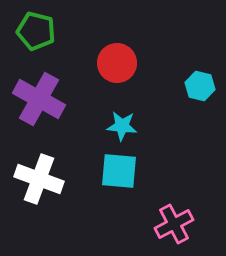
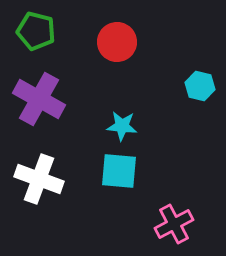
red circle: moved 21 px up
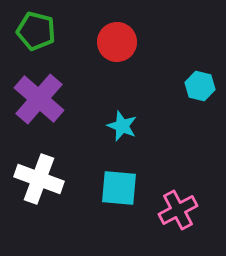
purple cross: rotated 12 degrees clockwise
cyan star: rotated 16 degrees clockwise
cyan square: moved 17 px down
pink cross: moved 4 px right, 14 px up
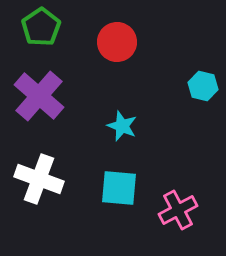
green pentagon: moved 5 px right, 4 px up; rotated 24 degrees clockwise
cyan hexagon: moved 3 px right
purple cross: moved 3 px up
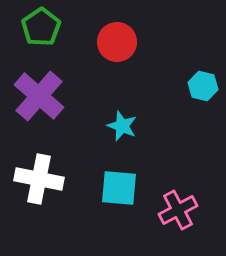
white cross: rotated 9 degrees counterclockwise
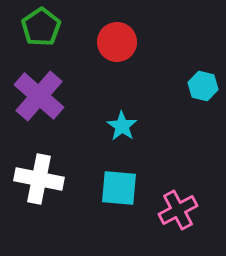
cyan star: rotated 12 degrees clockwise
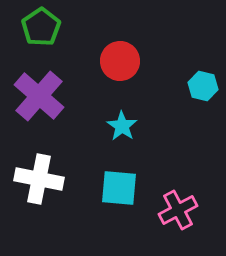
red circle: moved 3 px right, 19 px down
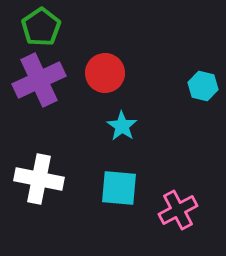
red circle: moved 15 px left, 12 px down
purple cross: moved 16 px up; rotated 24 degrees clockwise
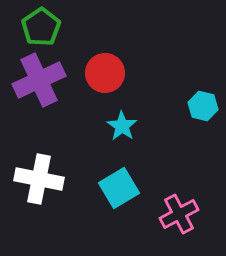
cyan hexagon: moved 20 px down
cyan square: rotated 36 degrees counterclockwise
pink cross: moved 1 px right, 4 px down
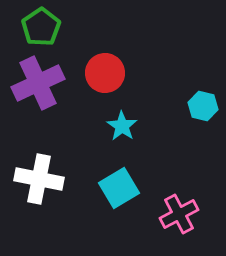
purple cross: moved 1 px left, 3 px down
